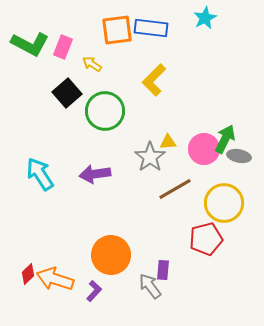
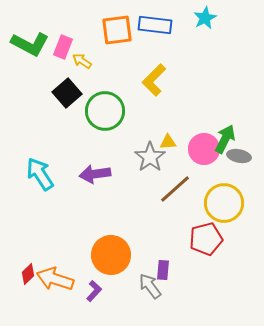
blue rectangle: moved 4 px right, 3 px up
yellow arrow: moved 10 px left, 3 px up
brown line: rotated 12 degrees counterclockwise
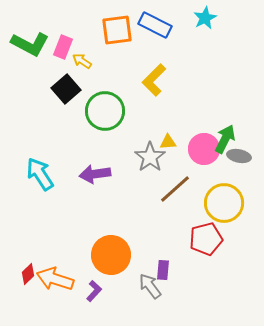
blue rectangle: rotated 20 degrees clockwise
black square: moved 1 px left, 4 px up
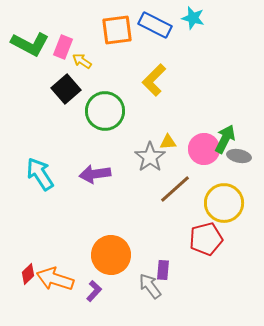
cyan star: moved 12 px left; rotated 30 degrees counterclockwise
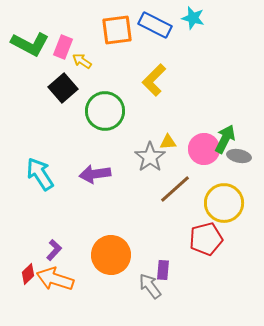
black square: moved 3 px left, 1 px up
purple L-shape: moved 40 px left, 41 px up
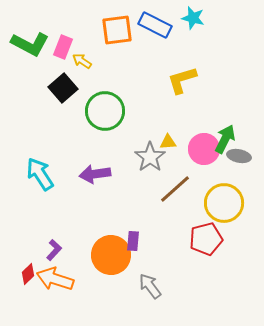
yellow L-shape: moved 28 px right; rotated 28 degrees clockwise
purple rectangle: moved 30 px left, 29 px up
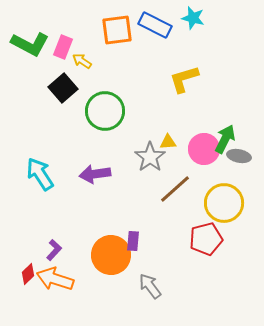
yellow L-shape: moved 2 px right, 1 px up
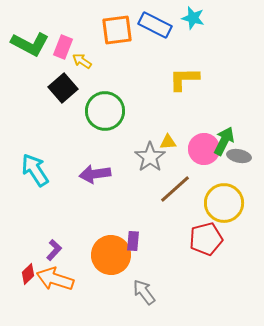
yellow L-shape: rotated 16 degrees clockwise
green arrow: moved 1 px left, 2 px down
cyan arrow: moved 5 px left, 4 px up
gray arrow: moved 6 px left, 6 px down
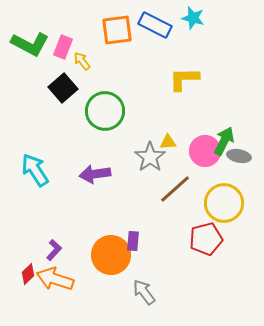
yellow arrow: rotated 18 degrees clockwise
pink circle: moved 1 px right, 2 px down
